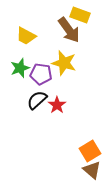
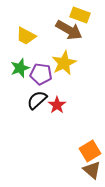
brown arrow: rotated 24 degrees counterclockwise
yellow star: rotated 30 degrees clockwise
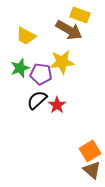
yellow star: moved 2 px left, 1 px up; rotated 20 degrees clockwise
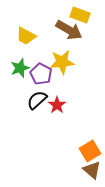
purple pentagon: rotated 20 degrees clockwise
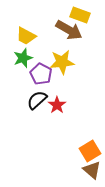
green star: moved 3 px right, 10 px up
